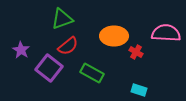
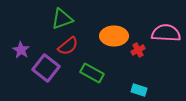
red cross: moved 2 px right, 2 px up; rotated 32 degrees clockwise
purple square: moved 3 px left
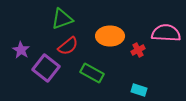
orange ellipse: moved 4 px left
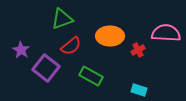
red semicircle: moved 3 px right
green rectangle: moved 1 px left, 3 px down
